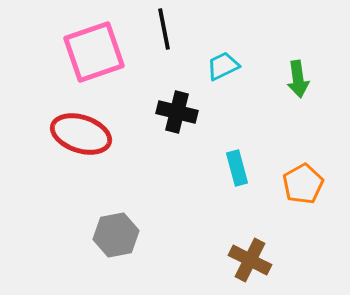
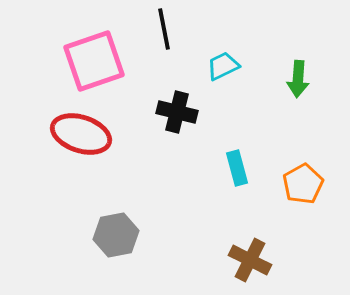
pink square: moved 9 px down
green arrow: rotated 12 degrees clockwise
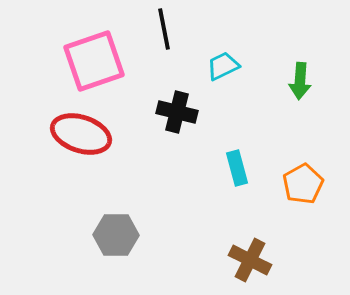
green arrow: moved 2 px right, 2 px down
gray hexagon: rotated 12 degrees clockwise
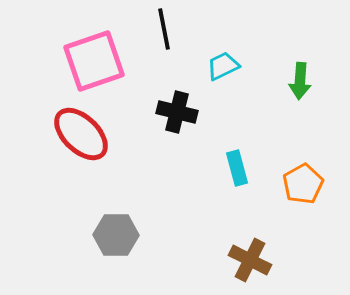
red ellipse: rotated 26 degrees clockwise
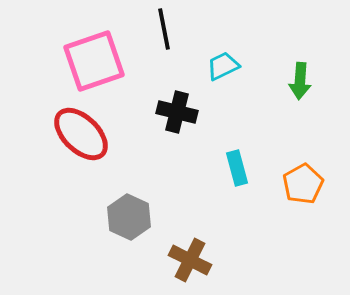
gray hexagon: moved 13 px right, 18 px up; rotated 24 degrees clockwise
brown cross: moved 60 px left
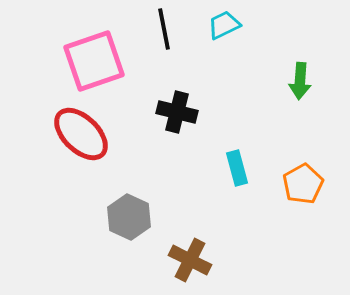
cyan trapezoid: moved 1 px right, 41 px up
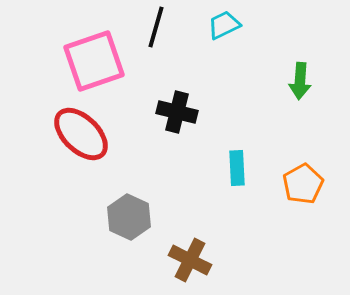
black line: moved 8 px left, 2 px up; rotated 27 degrees clockwise
cyan rectangle: rotated 12 degrees clockwise
